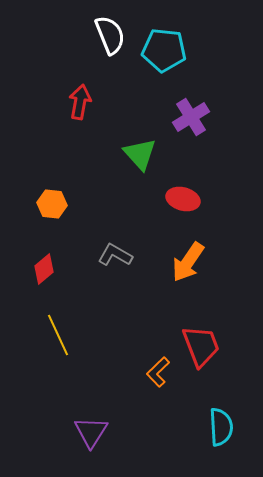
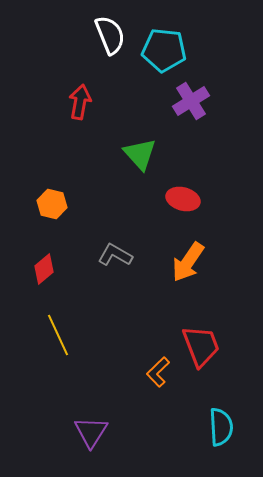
purple cross: moved 16 px up
orange hexagon: rotated 8 degrees clockwise
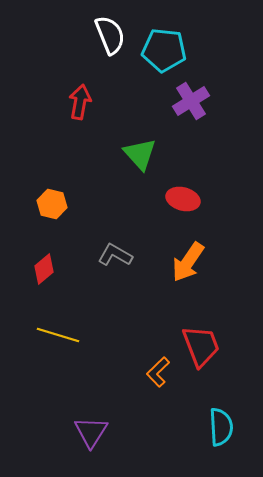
yellow line: rotated 48 degrees counterclockwise
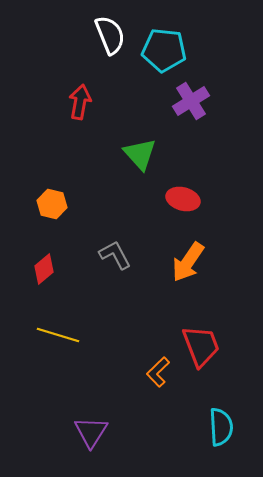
gray L-shape: rotated 32 degrees clockwise
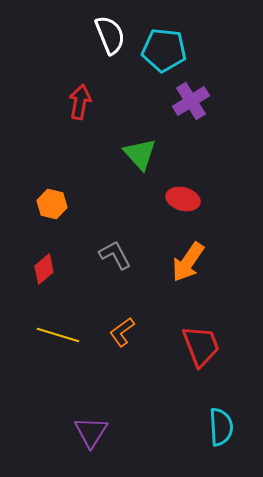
orange L-shape: moved 36 px left, 40 px up; rotated 8 degrees clockwise
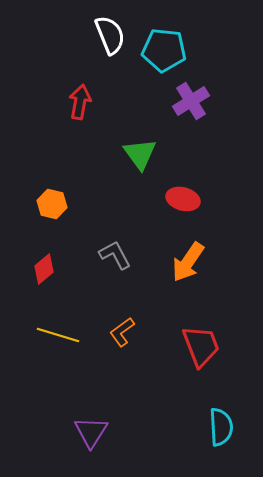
green triangle: rotated 6 degrees clockwise
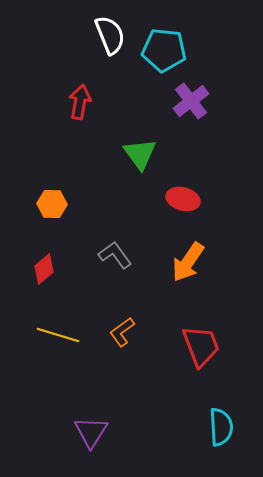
purple cross: rotated 6 degrees counterclockwise
orange hexagon: rotated 12 degrees counterclockwise
gray L-shape: rotated 8 degrees counterclockwise
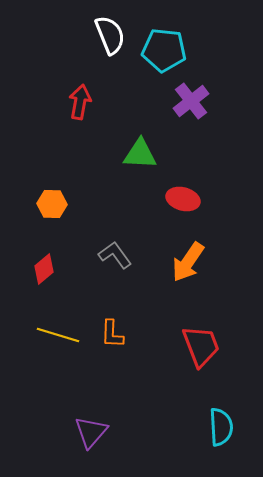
green triangle: rotated 51 degrees counterclockwise
orange L-shape: moved 10 px left, 2 px down; rotated 52 degrees counterclockwise
purple triangle: rotated 9 degrees clockwise
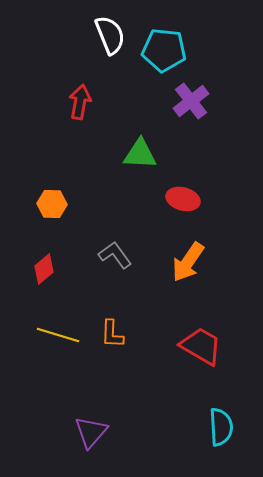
red trapezoid: rotated 39 degrees counterclockwise
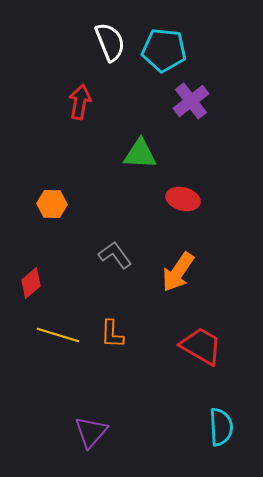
white semicircle: moved 7 px down
orange arrow: moved 10 px left, 10 px down
red diamond: moved 13 px left, 14 px down
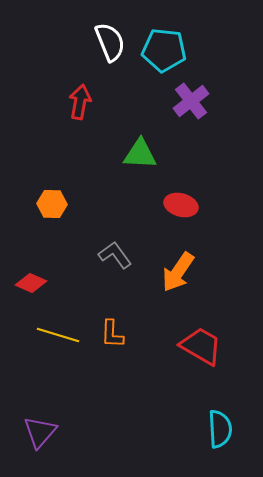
red ellipse: moved 2 px left, 6 px down
red diamond: rotated 64 degrees clockwise
cyan semicircle: moved 1 px left, 2 px down
purple triangle: moved 51 px left
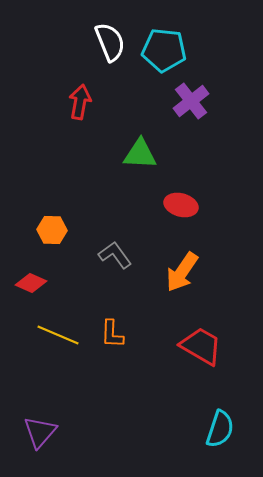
orange hexagon: moved 26 px down
orange arrow: moved 4 px right
yellow line: rotated 6 degrees clockwise
cyan semicircle: rotated 21 degrees clockwise
